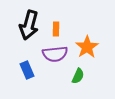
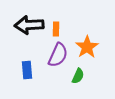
black arrow: rotated 72 degrees clockwise
purple semicircle: moved 3 px right, 1 px down; rotated 60 degrees counterclockwise
blue rectangle: rotated 18 degrees clockwise
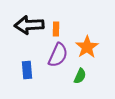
green semicircle: moved 2 px right
